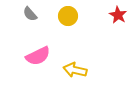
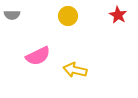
gray semicircle: moved 18 px left, 1 px down; rotated 49 degrees counterclockwise
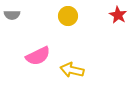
yellow arrow: moved 3 px left
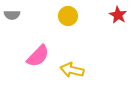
pink semicircle: rotated 20 degrees counterclockwise
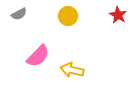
gray semicircle: moved 7 px right, 1 px up; rotated 28 degrees counterclockwise
